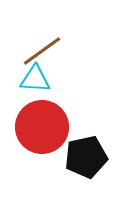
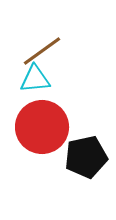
cyan triangle: rotated 8 degrees counterclockwise
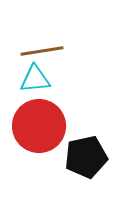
brown line: rotated 27 degrees clockwise
red circle: moved 3 px left, 1 px up
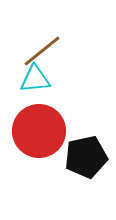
brown line: rotated 30 degrees counterclockwise
red circle: moved 5 px down
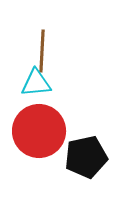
brown line: rotated 48 degrees counterclockwise
cyan triangle: moved 1 px right, 4 px down
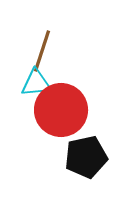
brown line: rotated 15 degrees clockwise
red circle: moved 22 px right, 21 px up
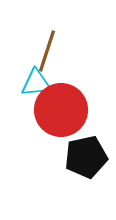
brown line: moved 5 px right
